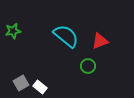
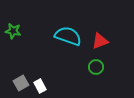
green star: rotated 21 degrees clockwise
cyan semicircle: moved 2 px right; rotated 20 degrees counterclockwise
green circle: moved 8 px right, 1 px down
white rectangle: moved 1 px up; rotated 24 degrees clockwise
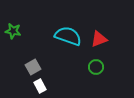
red triangle: moved 1 px left, 2 px up
gray square: moved 12 px right, 16 px up
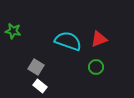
cyan semicircle: moved 5 px down
gray square: moved 3 px right; rotated 28 degrees counterclockwise
white rectangle: rotated 24 degrees counterclockwise
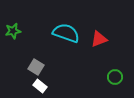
green star: rotated 21 degrees counterclockwise
cyan semicircle: moved 2 px left, 8 px up
green circle: moved 19 px right, 10 px down
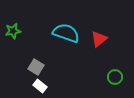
red triangle: rotated 18 degrees counterclockwise
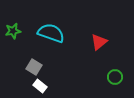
cyan semicircle: moved 15 px left
red triangle: moved 3 px down
gray square: moved 2 px left
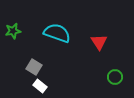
cyan semicircle: moved 6 px right
red triangle: rotated 24 degrees counterclockwise
